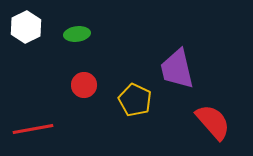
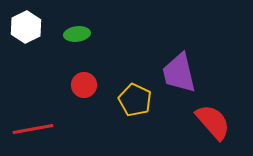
purple trapezoid: moved 2 px right, 4 px down
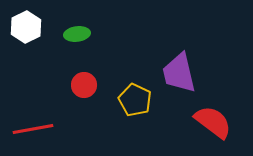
red semicircle: rotated 12 degrees counterclockwise
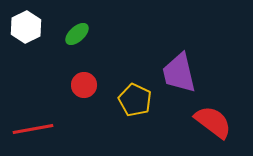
green ellipse: rotated 35 degrees counterclockwise
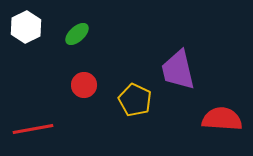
purple trapezoid: moved 1 px left, 3 px up
red semicircle: moved 9 px right, 3 px up; rotated 33 degrees counterclockwise
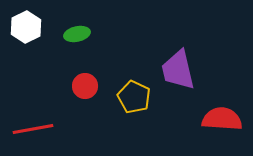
green ellipse: rotated 30 degrees clockwise
red circle: moved 1 px right, 1 px down
yellow pentagon: moved 1 px left, 3 px up
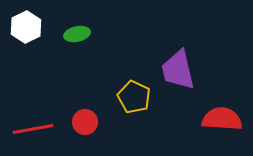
red circle: moved 36 px down
